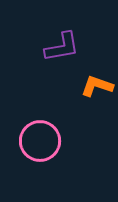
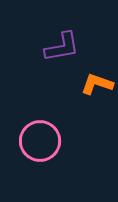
orange L-shape: moved 2 px up
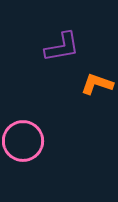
pink circle: moved 17 px left
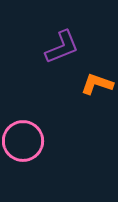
purple L-shape: rotated 12 degrees counterclockwise
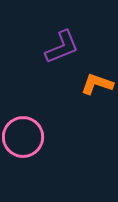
pink circle: moved 4 px up
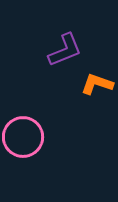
purple L-shape: moved 3 px right, 3 px down
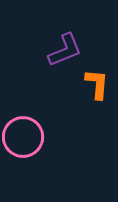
orange L-shape: rotated 76 degrees clockwise
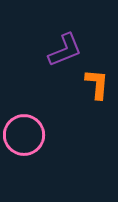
pink circle: moved 1 px right, 2 px up
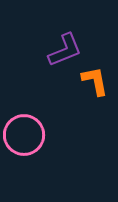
orange L-shape: moved 2 px left, 3 px up; rotated 16 degrees counterclockwise
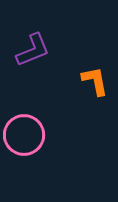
purple L-shape: moved 32 px left
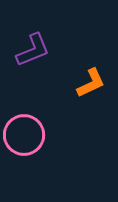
orange L-shape: moved 4 px left, 2 px down; rotated 76 degrees clockwise
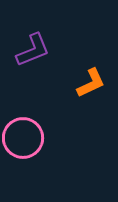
pink circle: moved 1 px left, 3 px down
